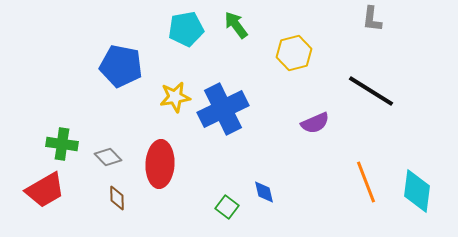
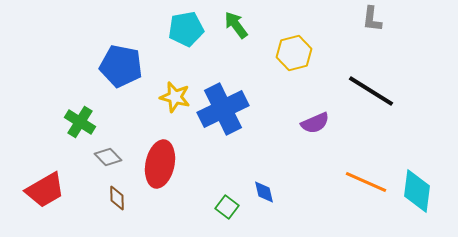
yellow star: rotated 24 degrees clockwise
green cross: moved 18 px right, 22 px up; rotated 24 degrees clockwise
red ellipse: rotated 9 degrees clockwise
orange line: rotated 45 degrees counterclockwise
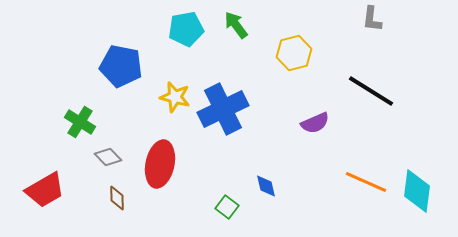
blue diamond: moved 2 px right, 6 px up
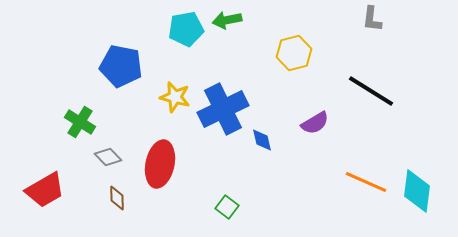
green arrow: moved 9 px left, 5 px up; rotated 64 degrees counterclockwise
purple semicircle: rotated 8 degrees counterclockwise
blue diamond: moved 4 px left, 46 px up
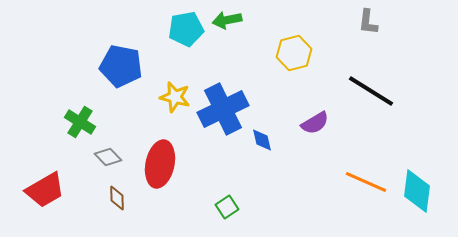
gray L-shape: moved 4 px left, 3 px down
green square: rotated 20 degrees clockwise
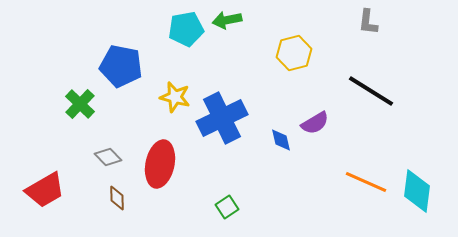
blue cross: moved 1 px left, 9 px down
green cross: moved 18 px up; rotated 12 degrees clockwise
blue diamond: moved 19 px right
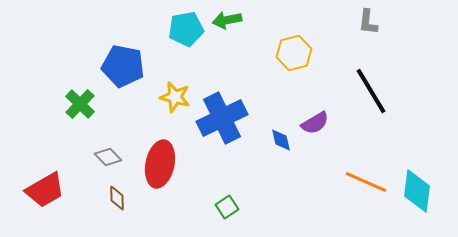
blue pentagon: moved 2 px right
black line: rotated 27 degrees clockwise
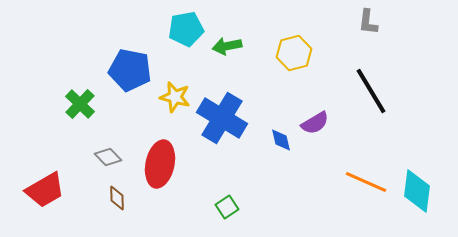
green arrow: moved 26 px down
blue pentagon: moved 7 px right, 4 px down
blue cross: rotated 33 degrees counterclockwise
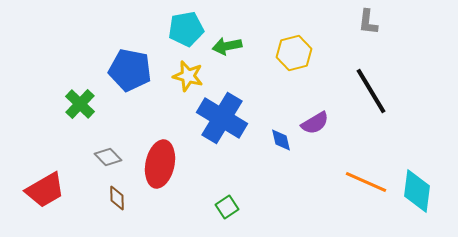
yellow star: moved 13 px right, 21 px up
